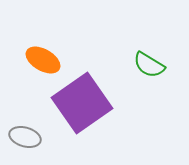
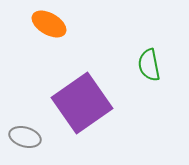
orange ellipse: moved 6 px right, 36 px up
green semicircle: rotated 48 degrees clockwise
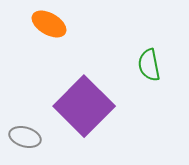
purple square: moved 2 px right, 3 px down; rotated 10 degrees counterclockwise
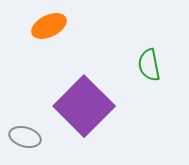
orange ellipse: moved 2 px down; rotated 56 degrees counterclockwise
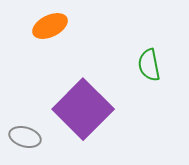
orange ellipse: moved 1 px right
purple square: moved 1 px left, 3 px down
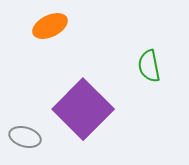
green semicircle: moved 1 px down
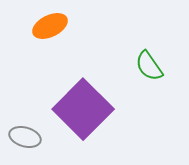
green semicircle: rotated 24 degrees counterclockwise
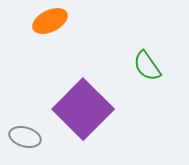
orange ellipse: moved 5 px up
green semicircle: moved 2 px left
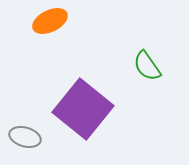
purple square: rotated 6 degrees counterclockwise
